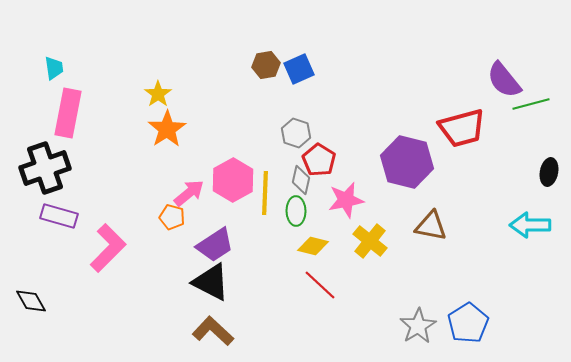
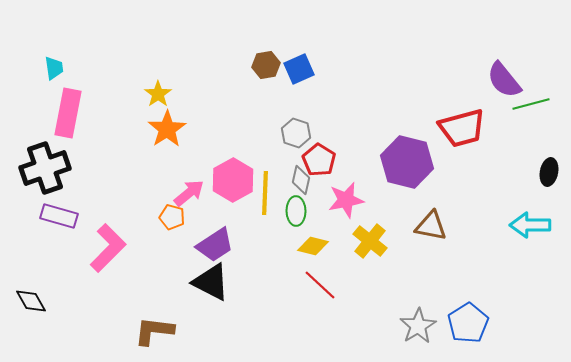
brown L-shape: moved 59 px left; rotated 36 degrees counterclockwise
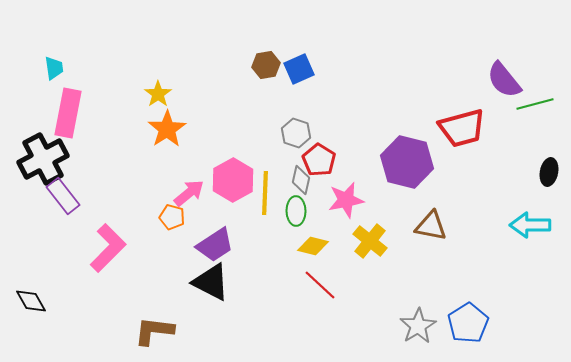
green line: moved 4 px right
black cross: moved 2 px left, 9 px up; rotated 9 degrees counterclockwise
purple rectangle: moved 4 px right, 20 px up; rotated 36 degrees clockwise
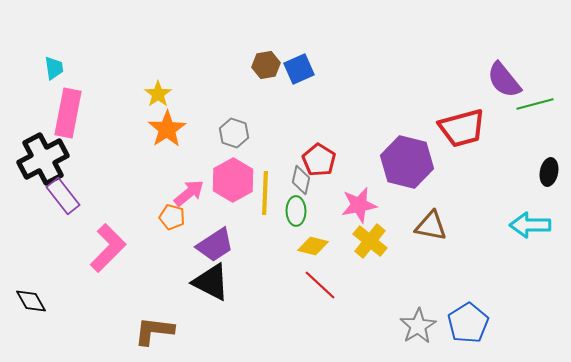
gray hexagon: moved 62 px left
pink star: moved 13 px right, 5 px down
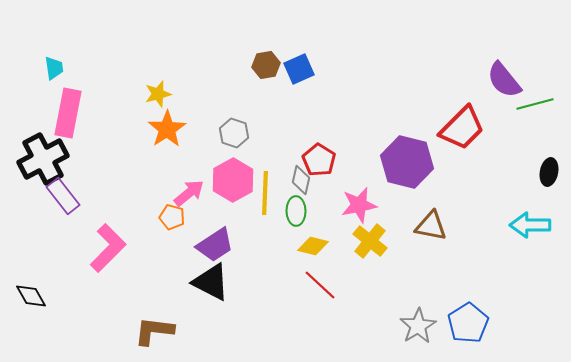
yellow star: rotated 20 degrees clockwise
red trapezoid: rotated 30 degrees counterclockwise
black diamond: moved 5 px up
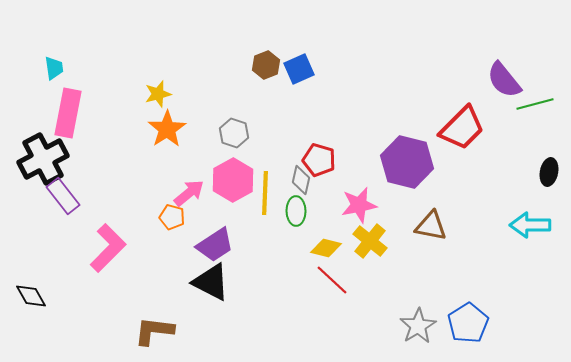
brown hexagon: rotated 12 degrees counterclockwise
red pentagon: rotated 16 degrees counterclockwise
yellow diamond: moved 13 px right, 2 px down
red line: moved 12 px right, 5 px up
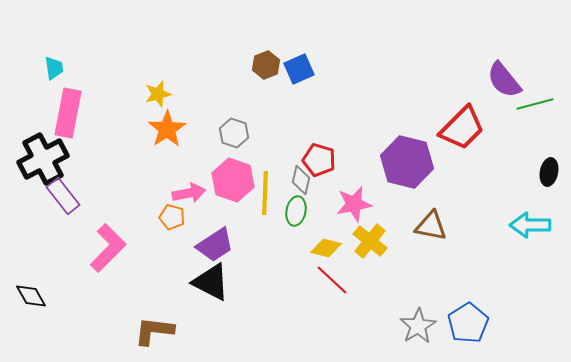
pink hexagon: rotated 12 degrees counterclockwise
pink arrow: rotated 28 degrees clockwise
pink star: moved 5 px left, 1 px up
green ellipse: rotated 12 degrees clockwise
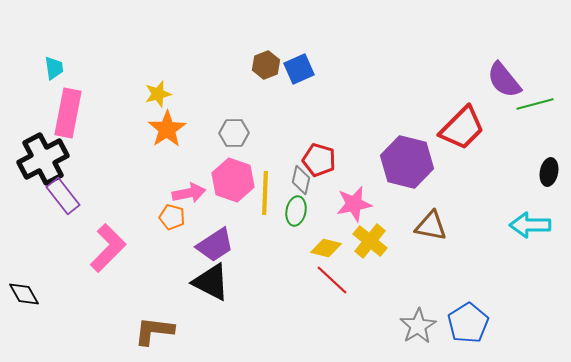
gray hexagon: rotated 20 degrees counterclockwise
black diamond: moved 7 px left, 2 px up
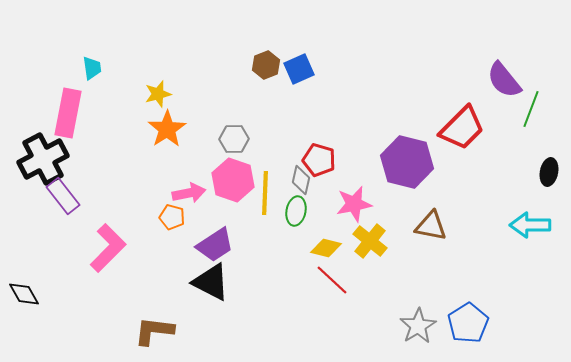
cyan trapezoid: moved 38 px right
green line: moved 4 px left, 5 px down; rotated 54 degrees counterclockwise
gray hexagon: moved 6 px down
